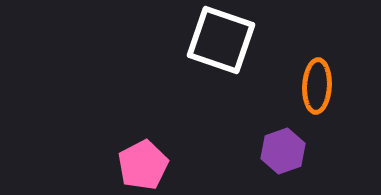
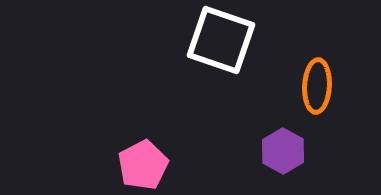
purple hexagon: rotated 12 degrees counterclockwise
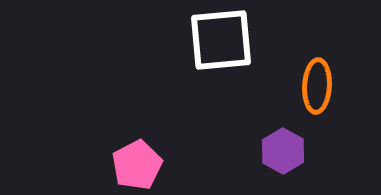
white square: rotated 24 degrees counterclockwise
pink pentagon: moved 6 px left
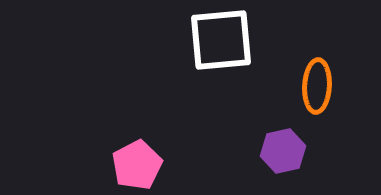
purple hexagon: rotated 18 degrees clockwise
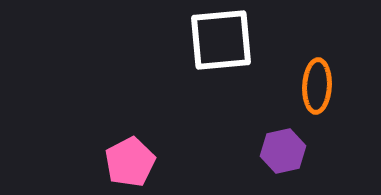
pink pentagon: moved 7 px left, 3 px up
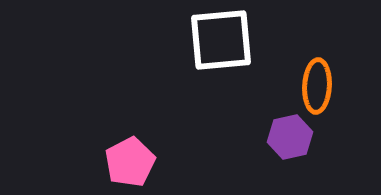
purple hexagon: moved 7 px right, 14 px up
